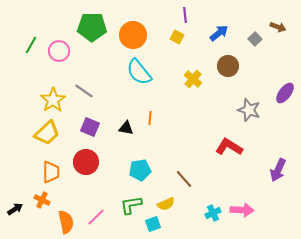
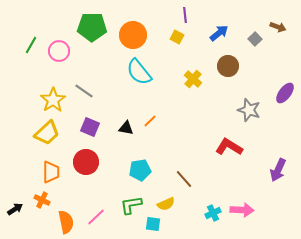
orange line: moved 3 px down; rotated 40 degrees clockwise
cyan square: rotated 28 degrees clockwise
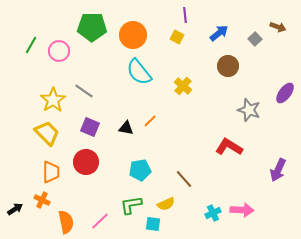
yellow cross: moved 10 px left, 7 px down
yellow trapezoid: rotated 92 degrees counterclockwise
pink line: moved 4 px right, 4 px down
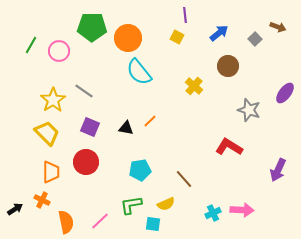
orange circle: moved 5 px left, 3 px down
yellow cross: moved 11 px right
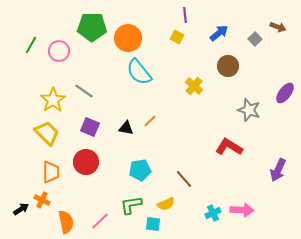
black arrow: moved 6 px right
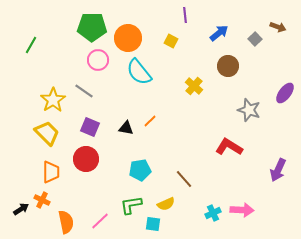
yellow square: moved 6 px left, 4 px down
pink circle: moved 39 px right, 9 px down
red circle: moved 3 px up
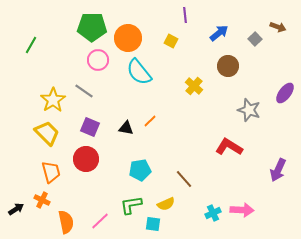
orange trapezoid: rotated 15 degrees counterclockwise
black arrow: moved 5 px left
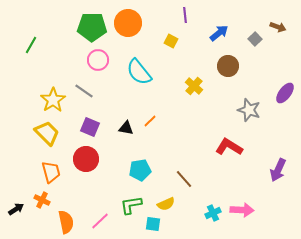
orange circle: moved 15 px up
